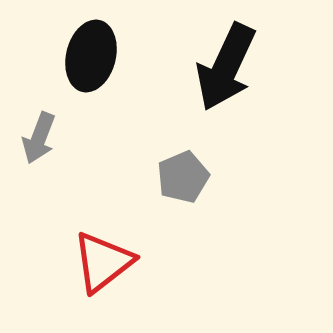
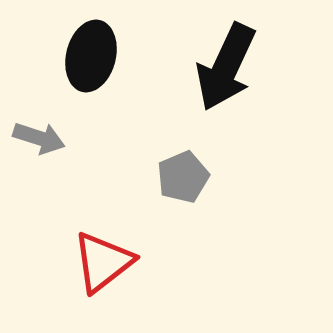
gray arrow: rotated 93 degrees counterclockwise
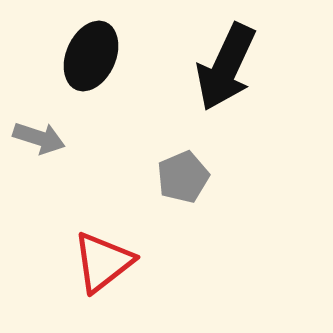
black ellipse: rotated 10 degrees clockwise
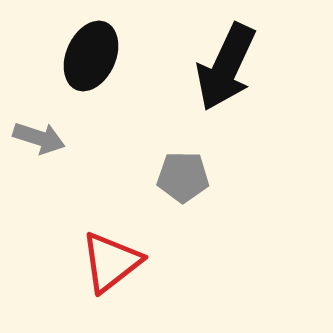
gray pentagon: rotated 24 degrees clockwise
red triangle: moved 8 px right
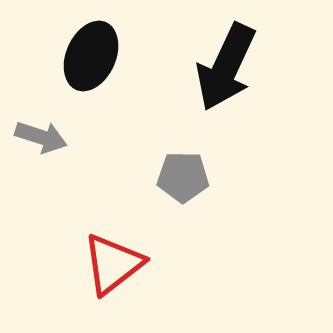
gray arrow: moved 2 px right, 1 px up
red triangle: moved 2 px right, 2 px down
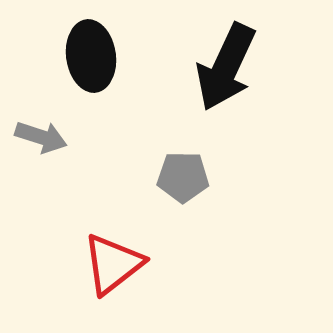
black ellipse: rotated 32 degrees counterclockwise
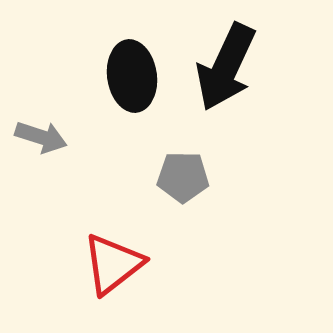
black ellipse: moved 41 px right, 20 px down
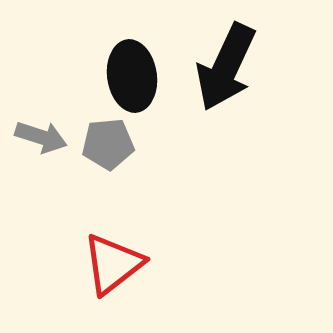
gray pentagon: moved 75 px left, 33 px up; rotated 6 degrees counterclockwise
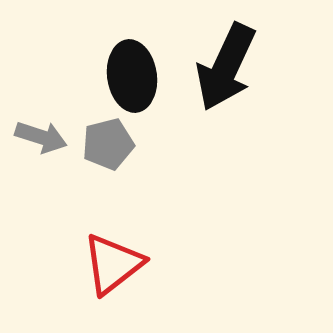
gray pentagon: rotated 9 degrees counterclockwise
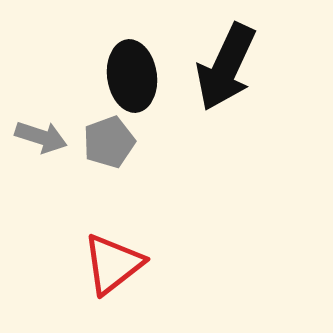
gray pentagon: moved 1 px right, 2 px up; rotated 6 degrees counterclockwise
